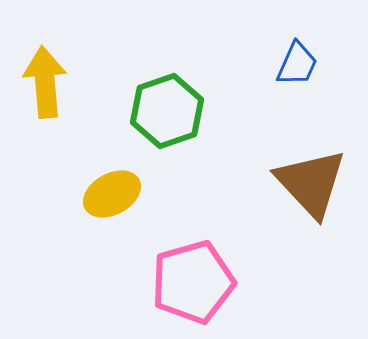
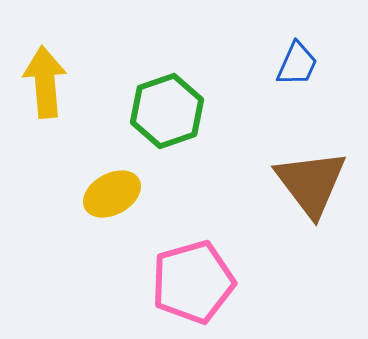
brown triangle: rotated 6 degrees clockwise
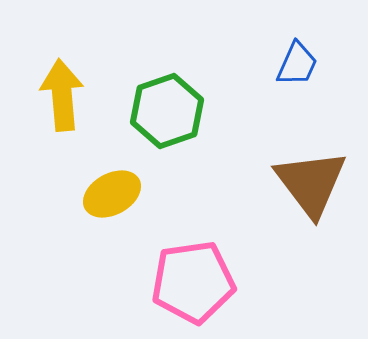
yellow arrow: moved 17 px right, 13 px down
pink pentagon: rotated 8 degrees clockwise
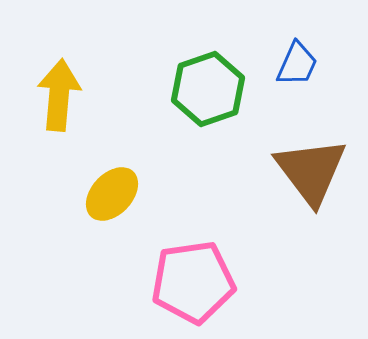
yellow arrow: moved 3 px left; rotated 10 degrees clockwise
green hexagon: moved 41 px right, 22 px up
brown triangle: moved 12 px up
yellow ellipse: rotated 18 degrees counterclockwise
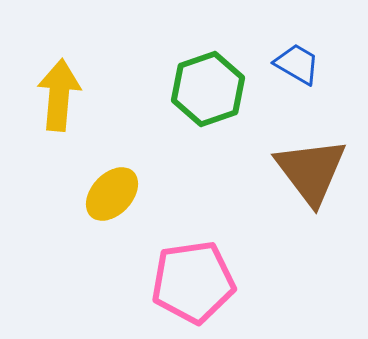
blue trapezoid: rotated 84 degrees counterclockwise
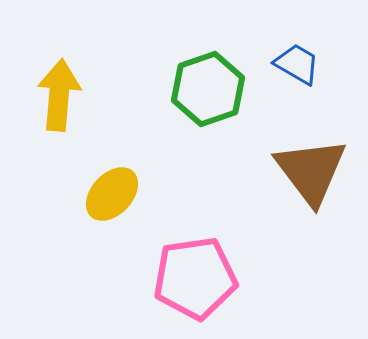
pink pentagon: moved 2 px right, 4 px up
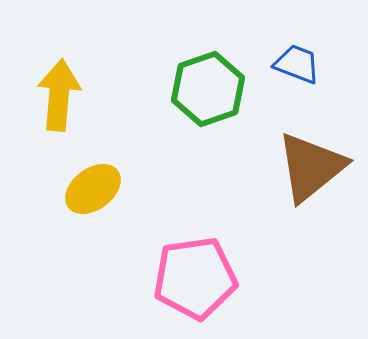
blue trapezoid: rotated 9 degrees counterclockwise
brown triangle: moved 4 px up; rotated 28 degrees clockwise
yellow ellipse: moved 19 px left, 5 px up; rotated 10 degrees clockwise
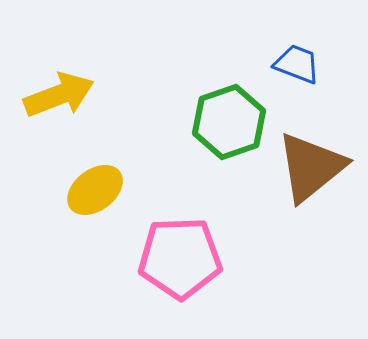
green hexagon: moved 21 px right, 33 px down
yellow arrow: rotated 64 degrees clockwise
yellow ellipse: moved 2 px right, 1 px down
pink pentagon: moved 15 px left, 20 px up; rotated 6 degrees clockwise
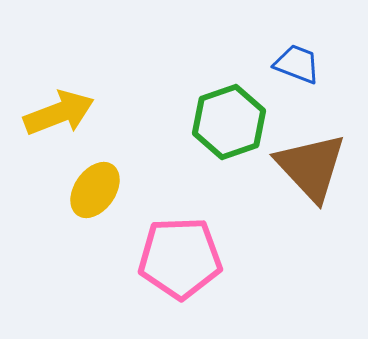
yellow arrow: moved 18 px down
brown triangle: rotated 34 degrees counterclockwise
yellow ellipse: rotated 18 degrees counterclockwise
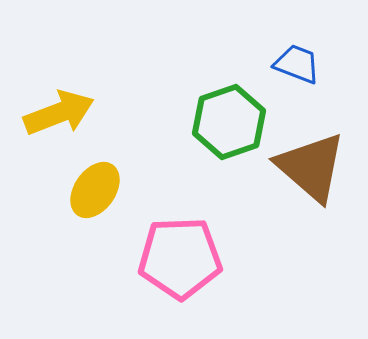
brown triangle: rotated 6 degrees counterclockwise
